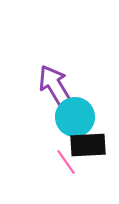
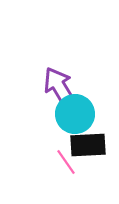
purple arrow: moved 5 px right, 2 px down
cyan circle: moved 3 px up
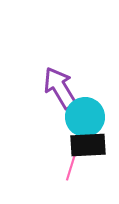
cyan circle: moved 10 px right, 3 px down
pink line: moved 5 px right, 5 px down; rotated 52 degrees clockwise
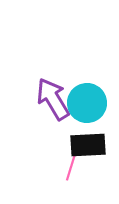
purple arrow: moved 7 px left, 11 px down
cyan circle: moved 2 px right, 14 px up
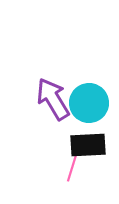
cyan circle: moved 2 px right
pink line: moved 1 px right, 1 px down
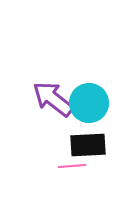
purple arrow: rotated 21 degrees counterclockwise
pink line: moved 2 px up; rotated 68 degrees clockwise
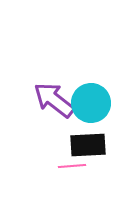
purple arrow: moved 1 px right, 1 px down
cyan circle: moved 2 px right
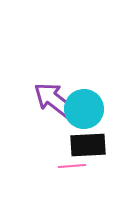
cyan circle: moved 7 px left, 6 px down
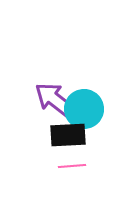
purple arrow: moved 1 px right
black rectangle: moved 20 px left, 10 px up
